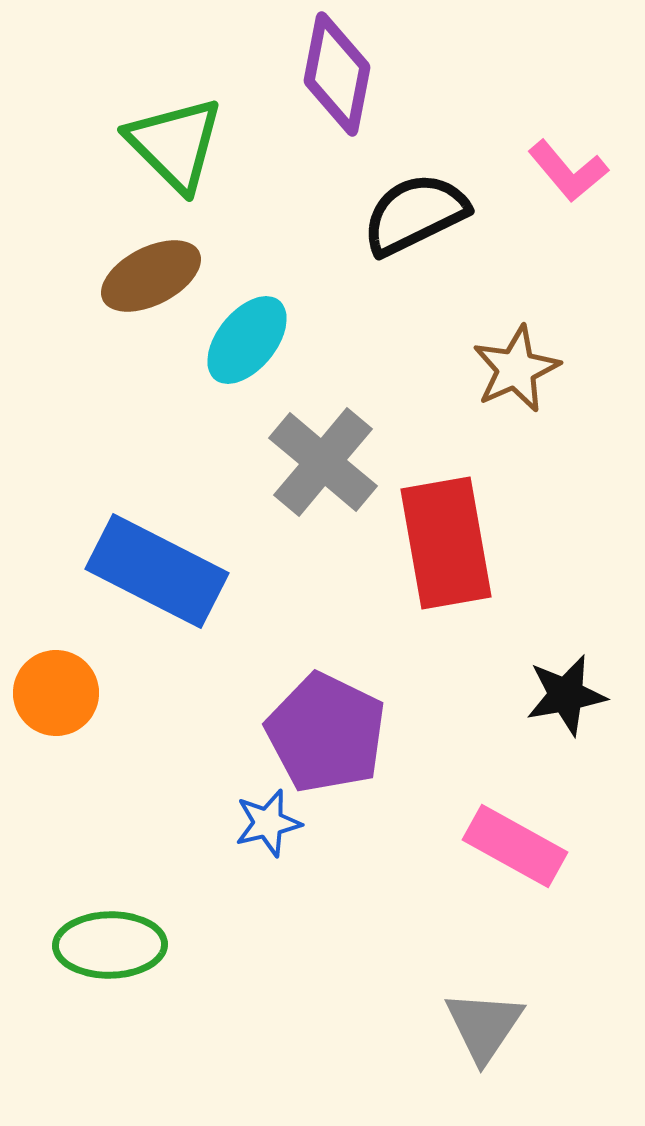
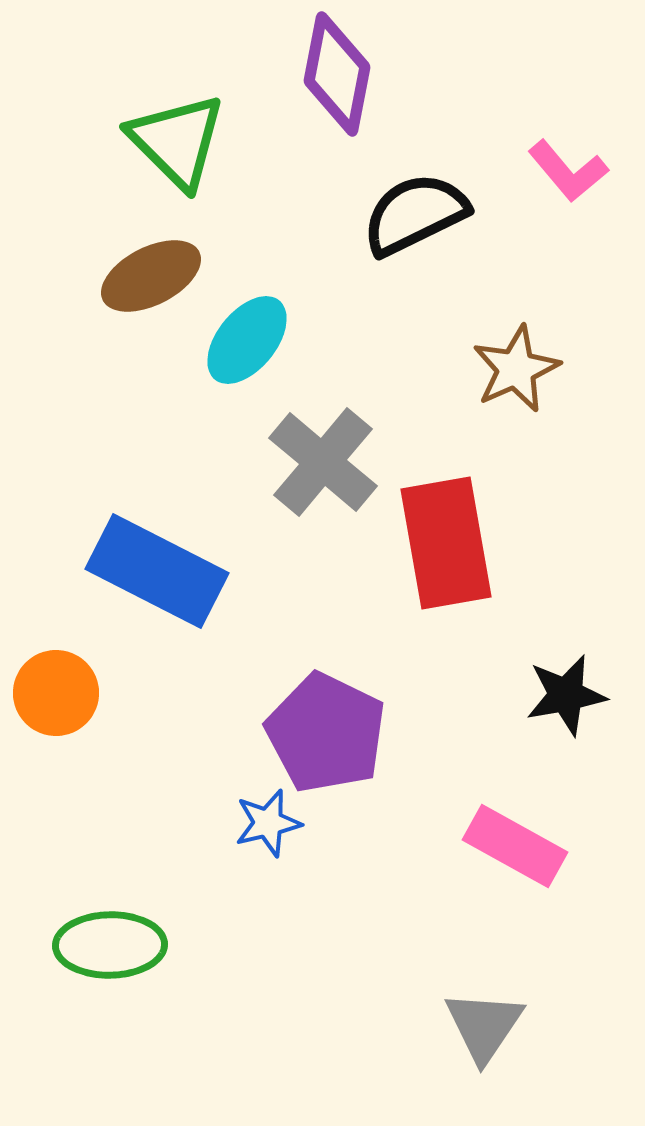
green triangle: moved 2 px right, 3 px up
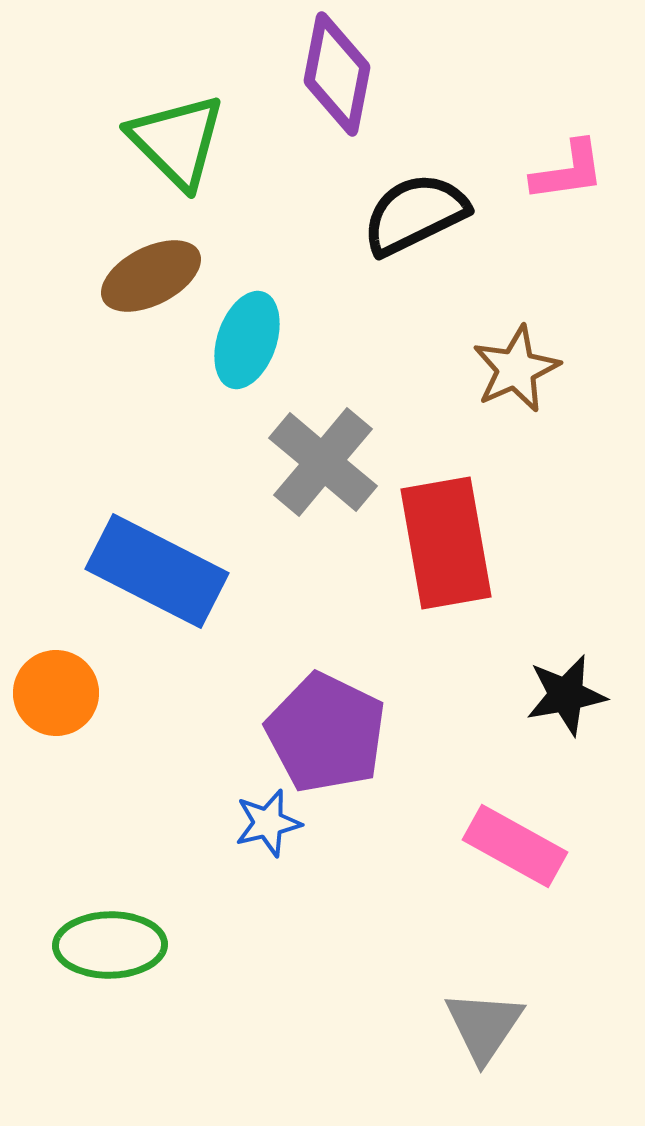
pink L-shape: rotated 58 degrees counterclockwise
cyan ellipse: rotated 20 degrees counterclockwise
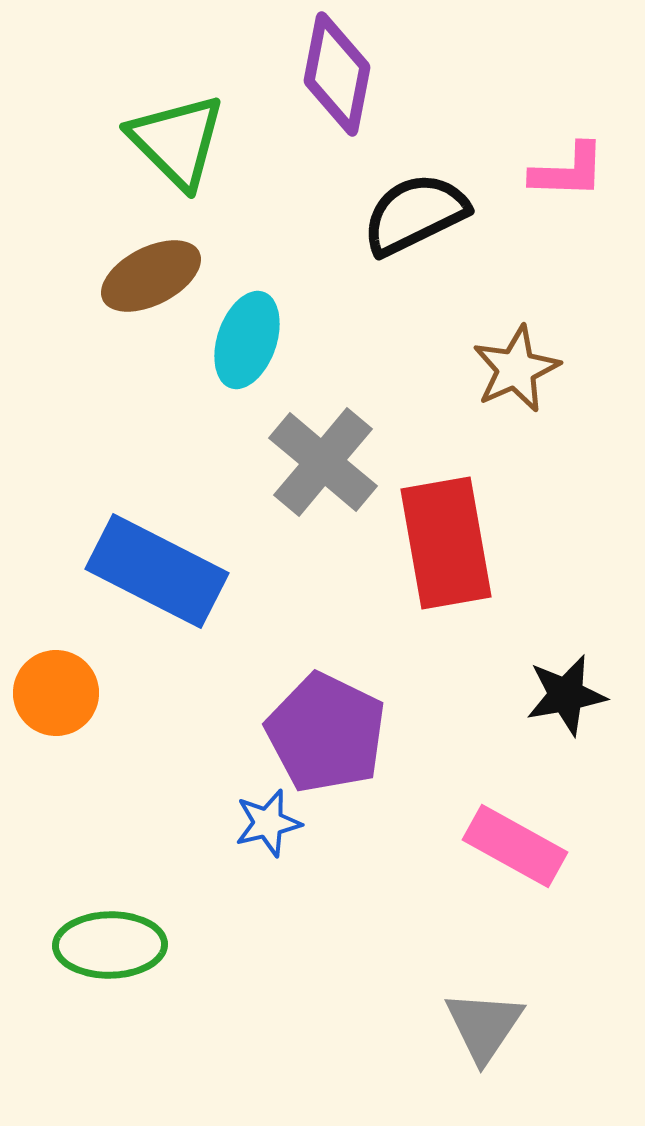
pink L-shape: rotated 10 degrees clockwise
